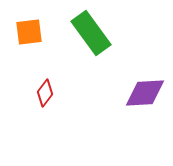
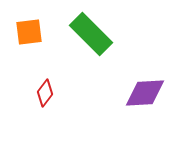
green rectangle: moved 1 px down; rotated 9 degrees counterclockwise
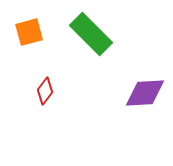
orange square: rotated 8 degrees counterclockwise
red diamond: moved 2 px up
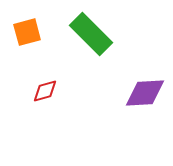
orange square: moved 2 px left
red diamond: rotated 36 degrees clockwise
